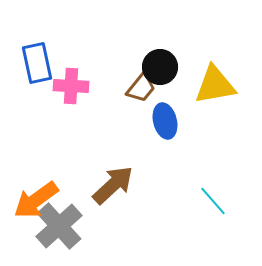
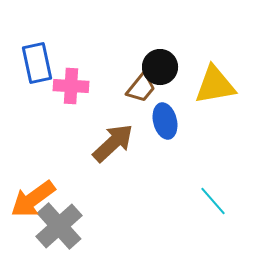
brown arrow: moved 42 px up
orange arrow: moved 3 px left, 1 px up
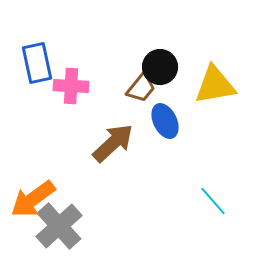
blue ellipse: rotated 12 degrees counterclockwise
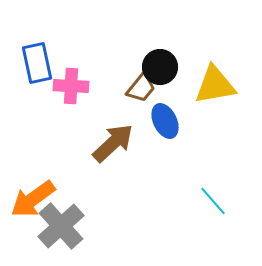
gray cross: moved 2 px right
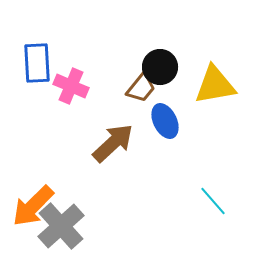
blue rectangle: rotated 9 degrees clockwise
pink cross: rotated 20 degrees clockwise
orange arrow: moved 7 px down; rotated 9 degrees counterclockwise
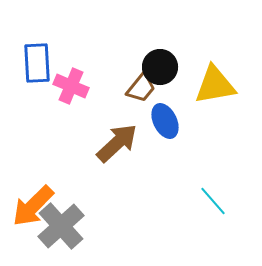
brown arrow: moved 4 px right
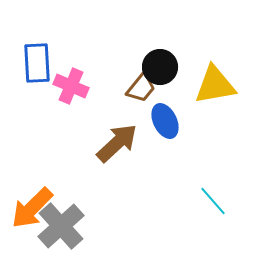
orange arrow: moved 1 px left, 2 px down
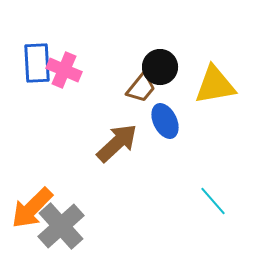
pink cross: moved 7 px left, 16 px up
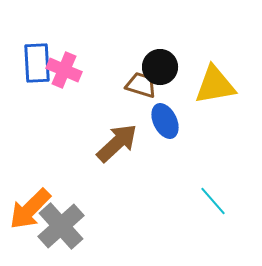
brown trapezoid: moved 3 px up; rotated 112 degrees counterclockwise
orange arrow: moved 2 px left, 1 px down
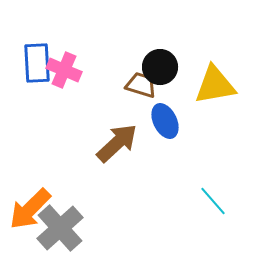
gray cross: moved 1 px left, 2 px down
